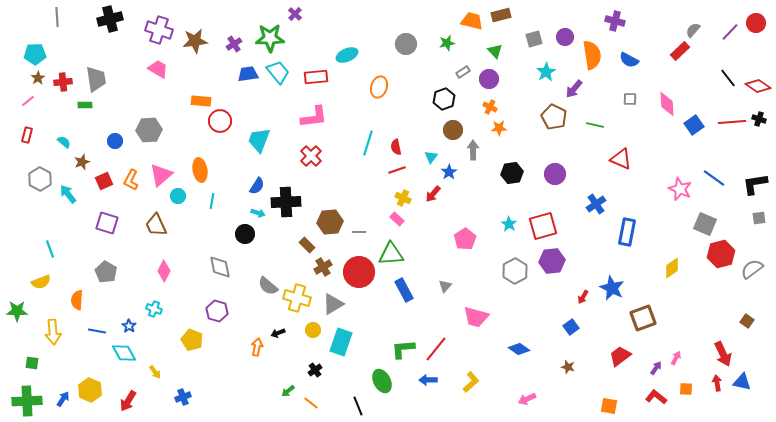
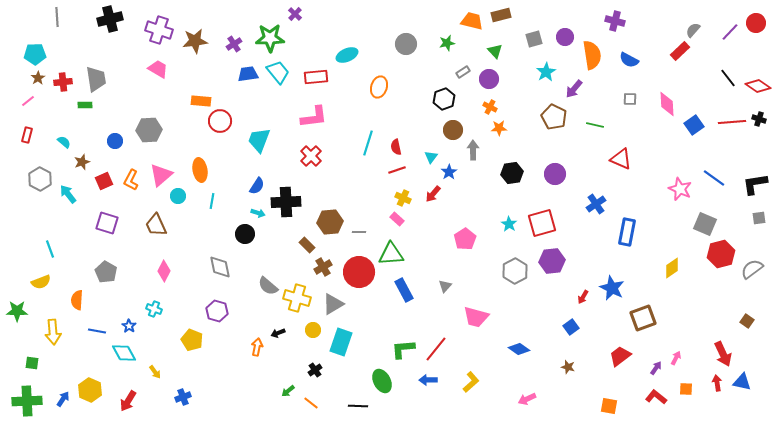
red square at (543, 226): moved 1 px left, 3 px up
black line at (358, 406): rotated 66 degrees counterclockwise
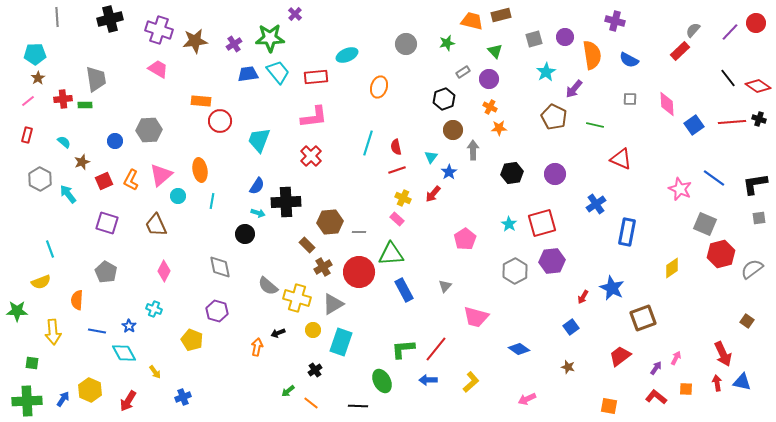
red cross at (63, 82): moved 17 px down
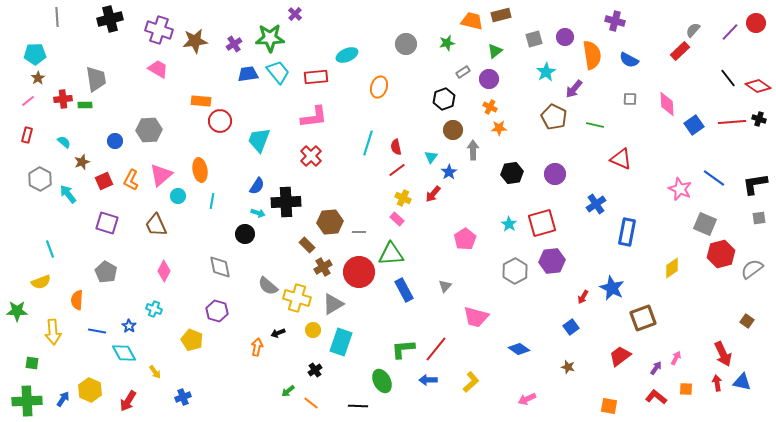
green triangle at (495, 51): rotated 35 degrees clockwise
red line at (397, 170): rotated 18 degrees counterclockwise
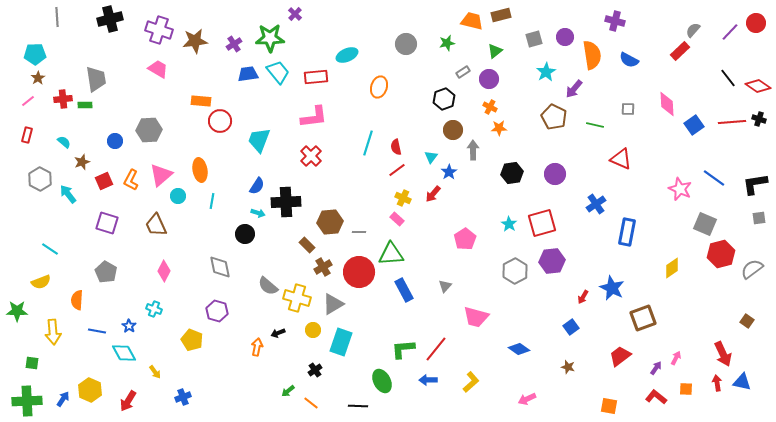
gray square at (630, 99): moved 2 px left, 10 px down
cyan line at (50, 249): rotated 36 degrees counterclockwise
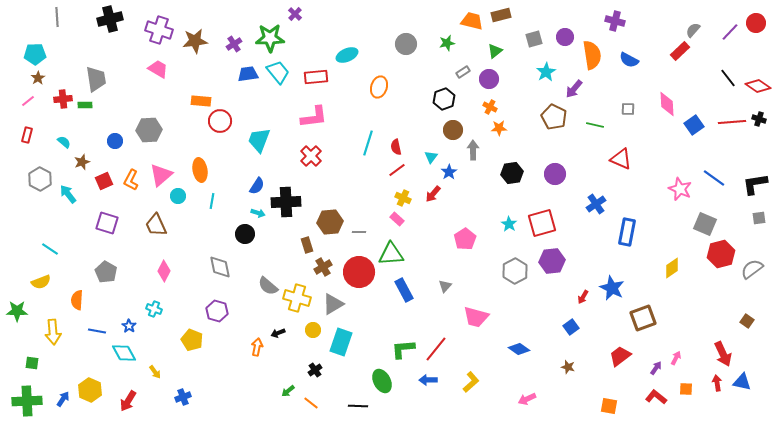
brown rectangle at (307, 245): rotated 28 degrees clockwise
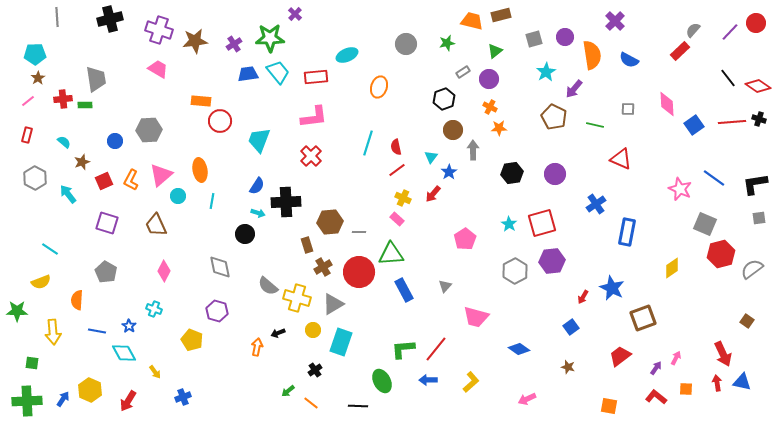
purple cross at (615, 21): rotated 30 degrees clockwise
gray hexagon at (40, 179): moved 5 px left, 1 px up
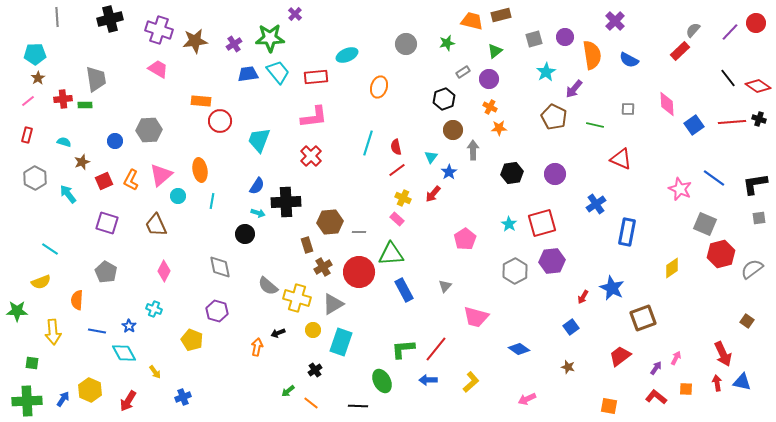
cyan semicircle at (64, 142): rotated 24 degrees counterclockwise
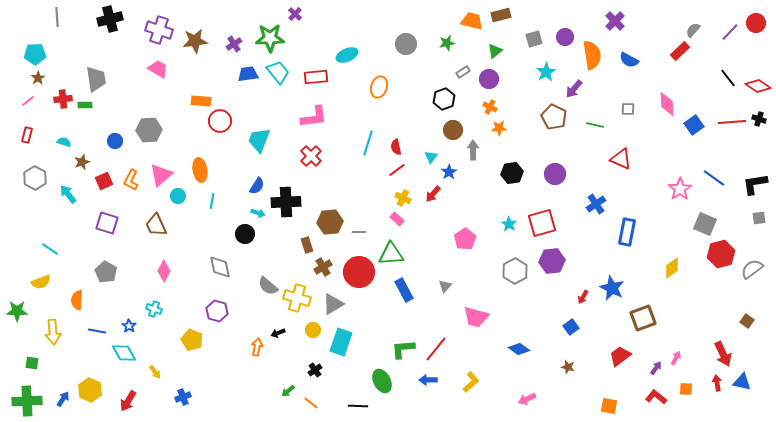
pink star at (680, 189): rotated 15 degrees clockwise
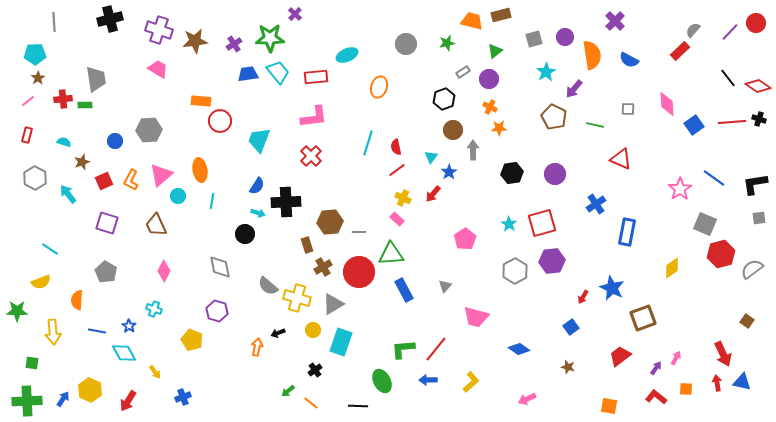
gray line at (57, 17): moved 3 px left, 5 px down
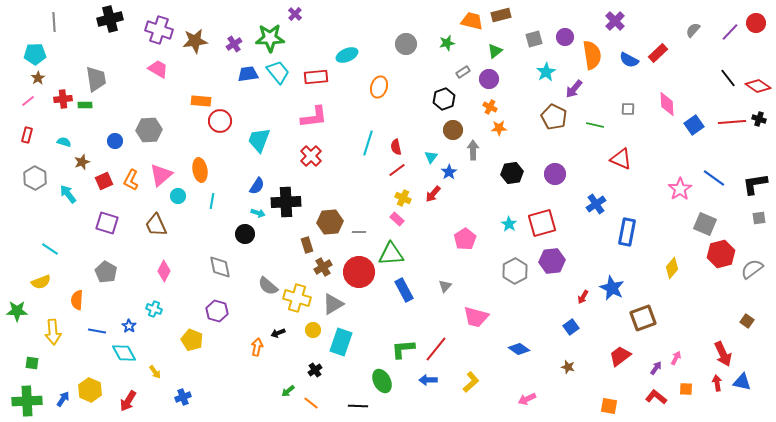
red rectangle at (680, 51): moved 22 px left, 2 px down
yellow diamond at (672, 268): rotated 15 degrees counterclockwise
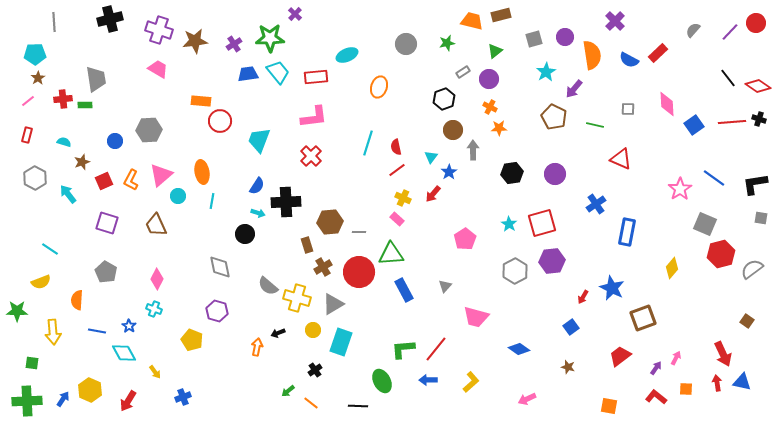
orange ellipse at (200, 170): moved 2 px right, 2 px down
gray square at (759, 218): moved 2 px right; rotated 16 degrees clockwise
pink diamond at (164, 271): moved 7 px left, 8 px down
